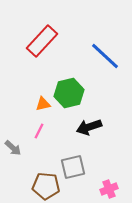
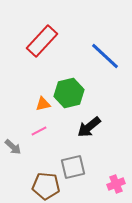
black arrow: rotated 20 degrees counterclockwise
pink line: rotated 35 degrees clockwise
gray arrow: moved 1 px up
pink cross: moved 7 px right, 5 px up
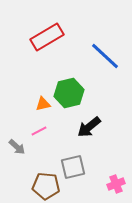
red rectangle: moved 5 px right, 4 px up; rotated 16 degrees clockwise
gray arrow: moved 4 px right
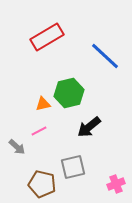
brown pentagon: moved 4 px left, 2 px up; rotated 8 degrees clockwise
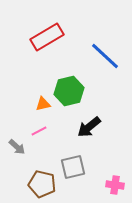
green hexagon: moved 2 px up
pink cross: moved 1 px left, 1 px down; rotated 30 degrees clockwise
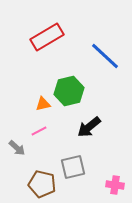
gray arrow: moved 1 px down
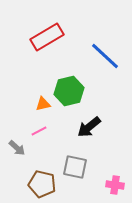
gray square: moved 2 px right; rotated 25 degrees clockwise
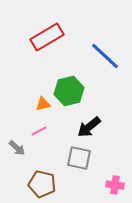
gray square: moved 4 px right, 9 px up
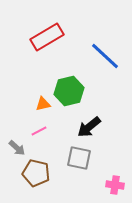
brown pentagon: moved 6 px left, 11 px up
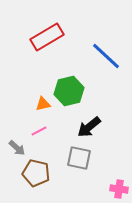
blue line: moved 1 px right
pink cross: moved 4 px right, 4 px down
